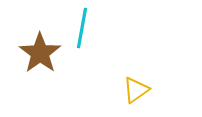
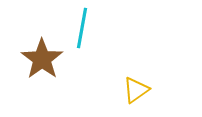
brown star: moved 2 px right, 6 px down
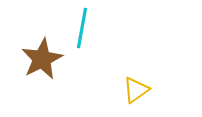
brown star: rotated 9 degrees clockwise
